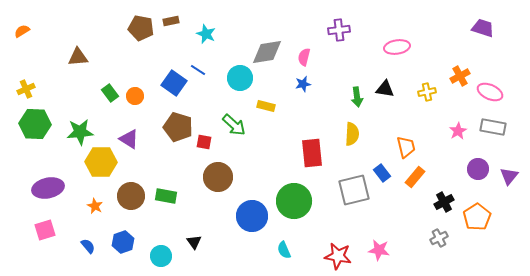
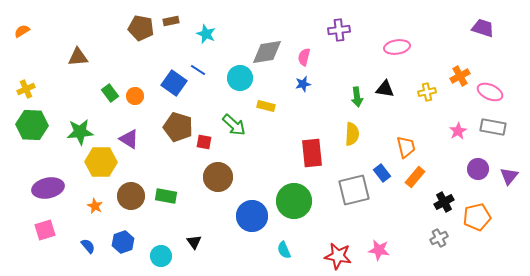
green hexagon at (35, 124): moved 3 px left, 1 px down
orange pentagon at (477, 217): rotated 20 degrees clockwise
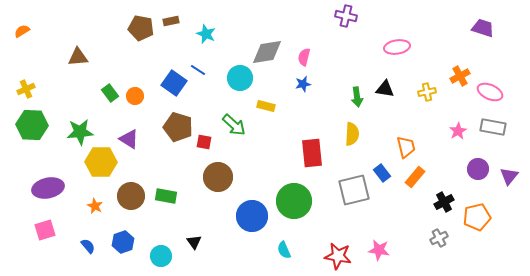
purple cross at (339, 30): moved 7 px right, 14 px up; rotated 20 degrees clockwise
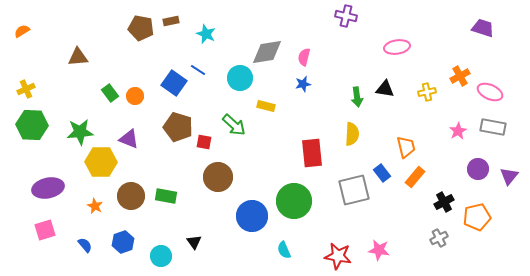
purple triangle at (129, 139): rotated 10 degrees counterclockwise
blue semicircle at (88, 246): moved 3 px left, 1 px up
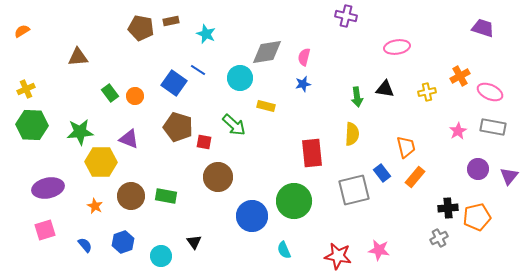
black cross at (444, 202): moved 4 px right, 6 px down; rotated 24 degrees clockwise
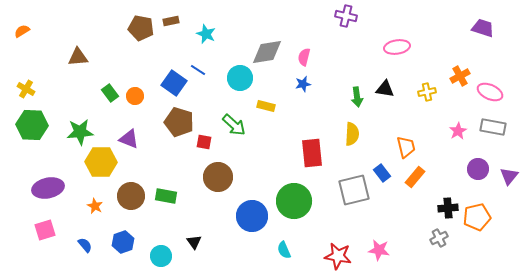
yellow cross at (26, 89): rotated 36 degrees counterclockwise
brown pentagon at (178, 127): moved 1 px right, 5 px up
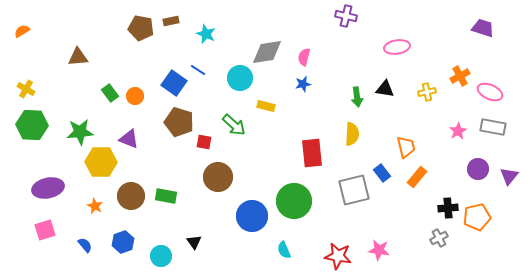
orange rectangle at (415, 177): moved 2 px right
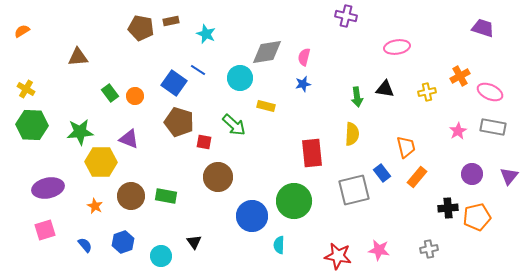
purple circle at (478, 169): moved 6 px left, 5 px down
gray cross at (439, 238): moved 10 px left, 11 px down; rotated 18 degrees clockwise
cyan semicircle at (284, 250): moved 5 px left, 5 px up; rotated 24 degrees clockwise
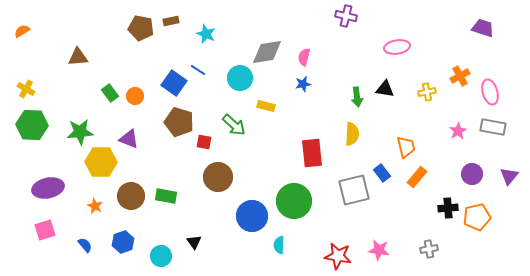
pink ellipse at (490, 92): rotated 50 degrees clockwise
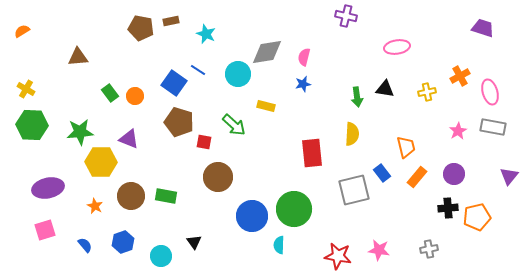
cyan circle at (240, 78): moved 2 px left, 4 px up
purple circle at (472, 174): moved 18 px left
green circle at (294, 201): moved 8 px down
